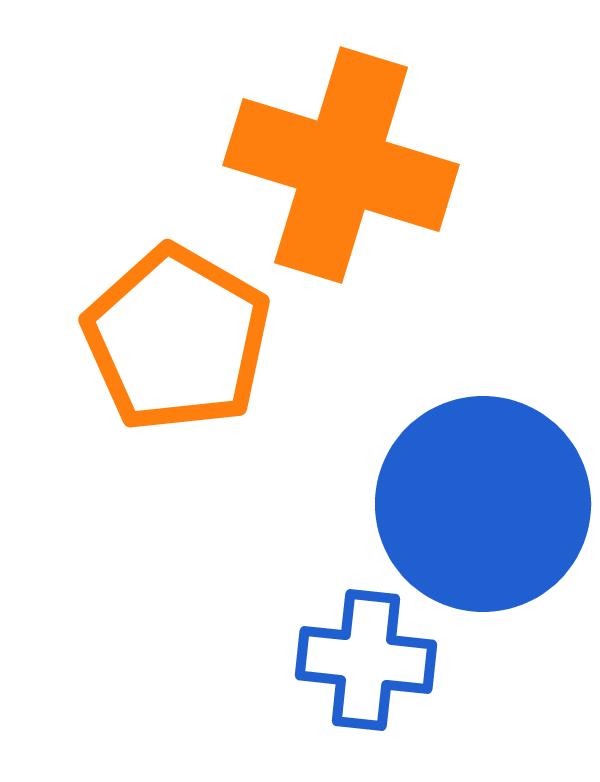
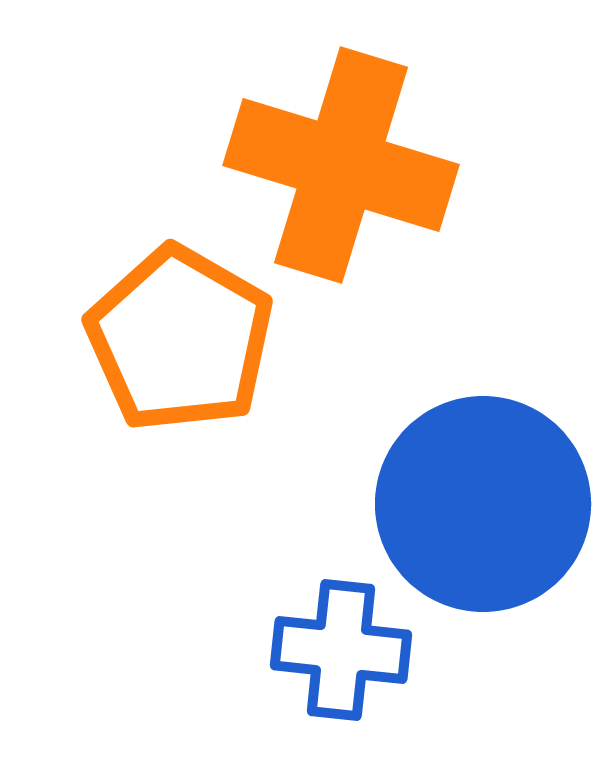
orange pentagon: moved 3 px right
blue cross: moved 25 px left, 10 px up
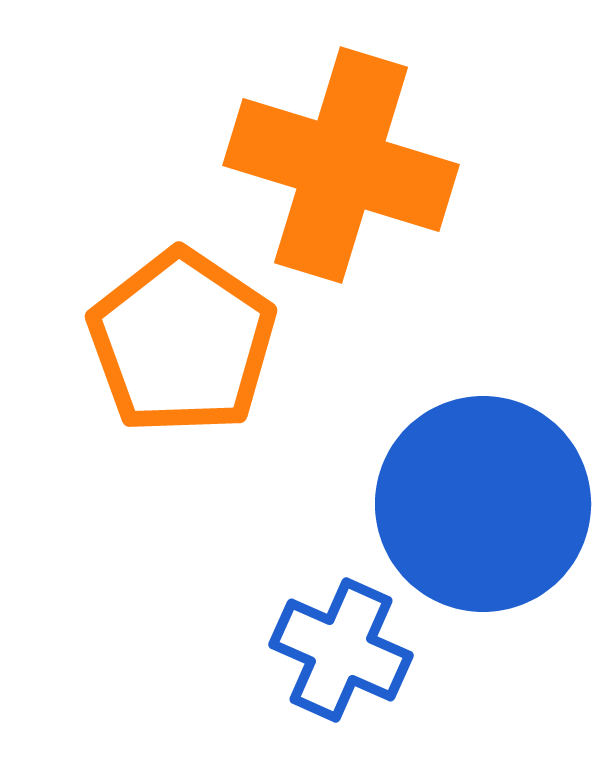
orange pentagon: moved 2 px right, 3 px down; rotated 4 degrees clockwise
blue cross: rotated 18 degrees clockwise
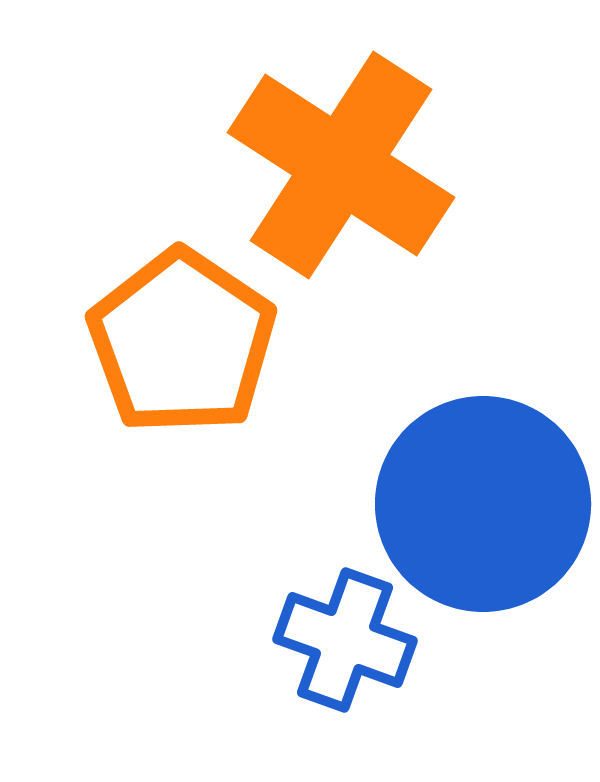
orange cross: rotated 16 degrees clockwise
blue cross: moved 4 px right, 10 px up; rotated 4 degrees counterclockwise
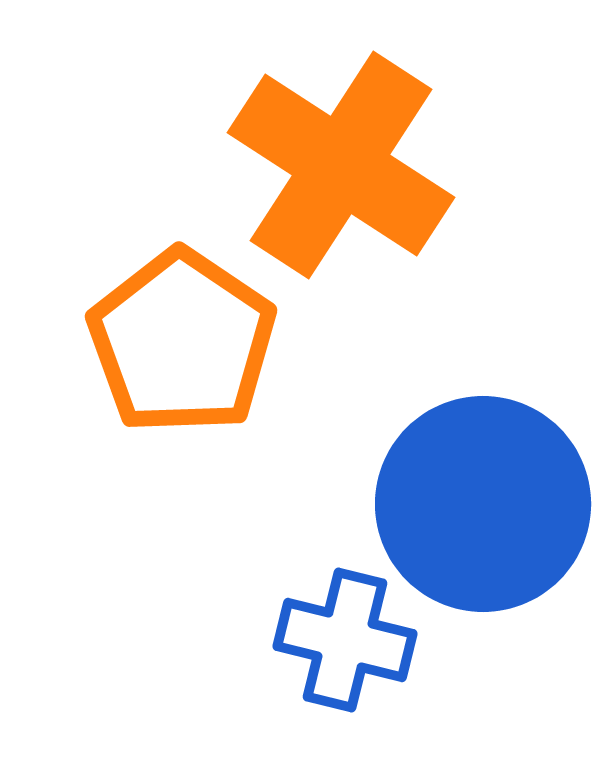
blue cross: rotated 6 degrees counterclockwise
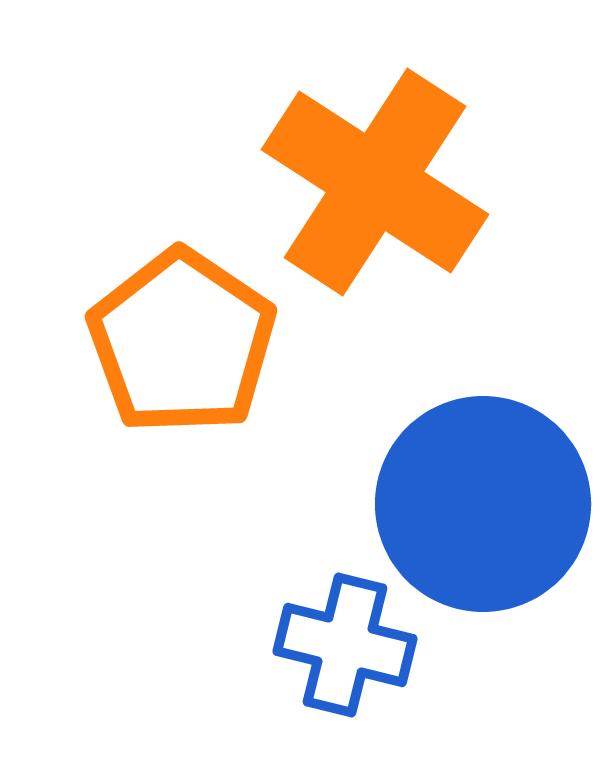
orange cross: moved 34 px right, 17 px down
blue cross: moved 5 px down
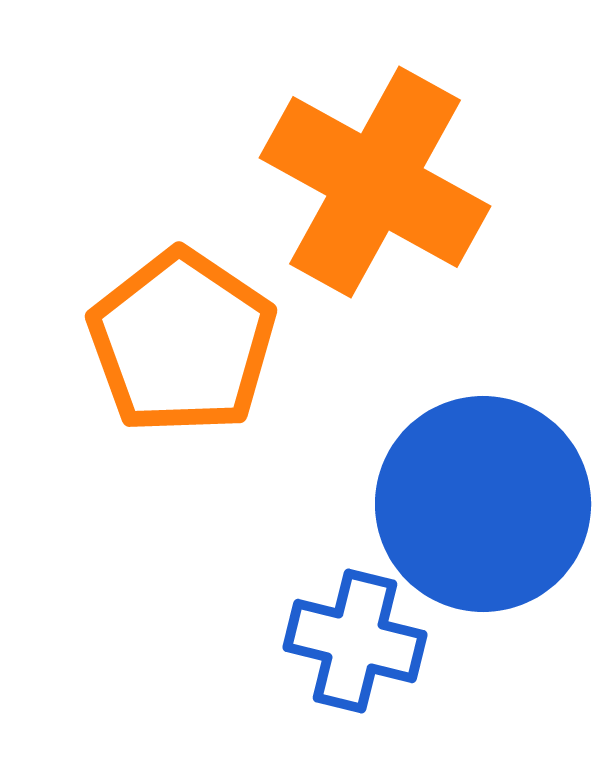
orange cross: rotated 4 degrees counterclockwise
blue cross: moved 10 px right, 4 px up
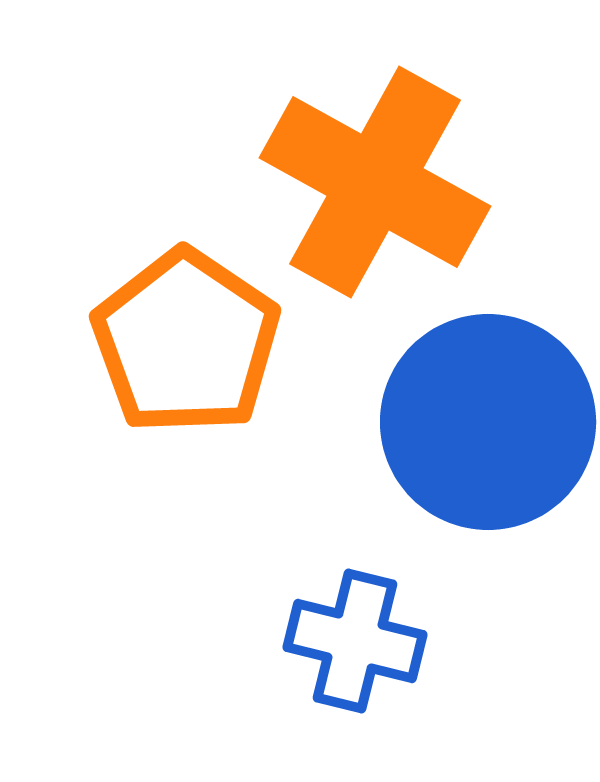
orange pentagon: moved 4 px right
blue circle: moved 5 px right, 82 px up
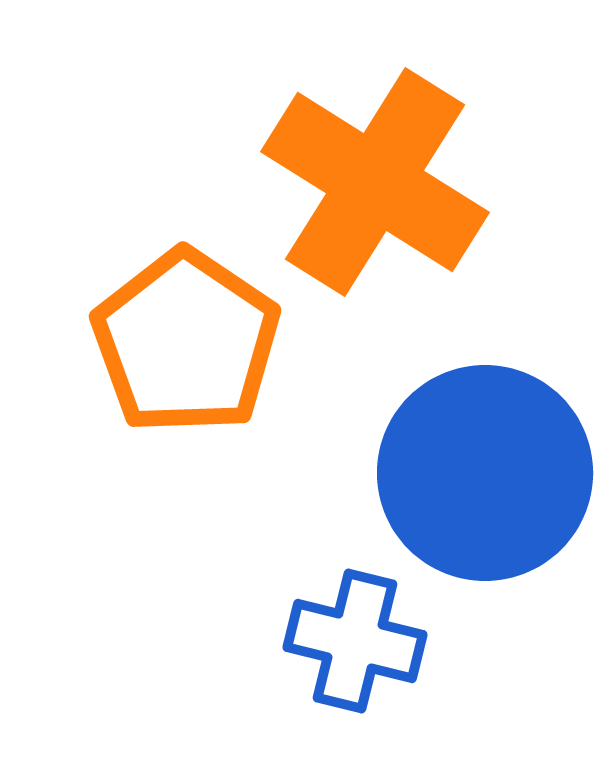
orange cross: rotated 3 degrees clockwise
blue circle: moved 3 px left, 51 px down
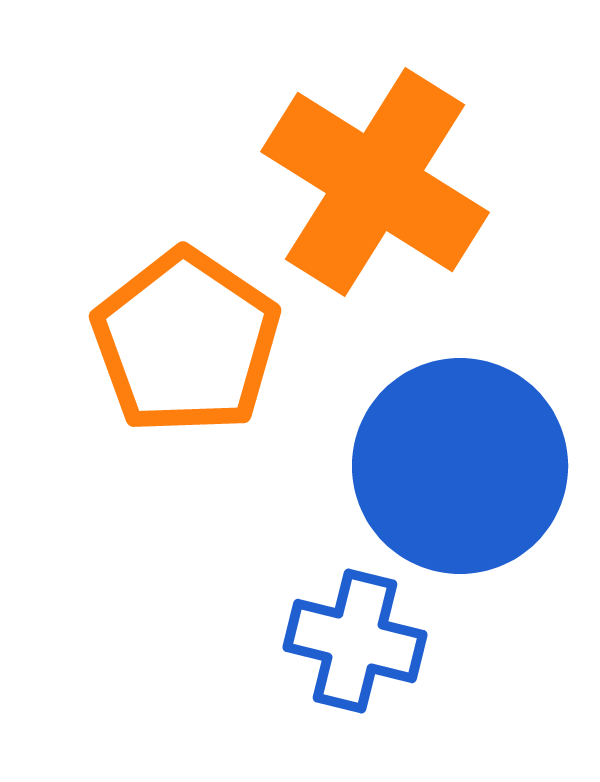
blue circle: moved 25 px left, 7 px up
